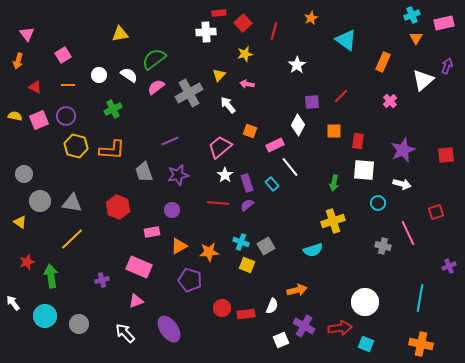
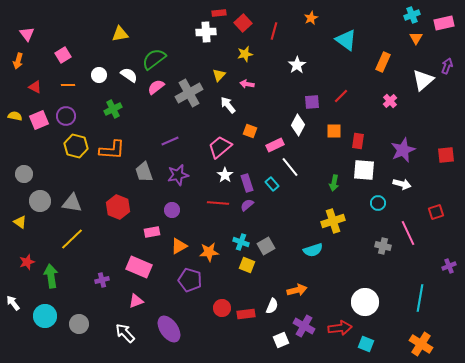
orange cross at (421, 344): rotated 20 degrees clockwise
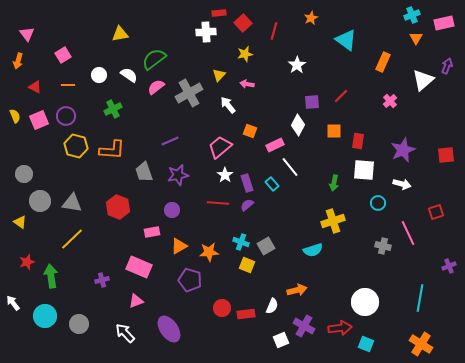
yellow semicircle at (15, 116): rotated 56 degrees clockwise
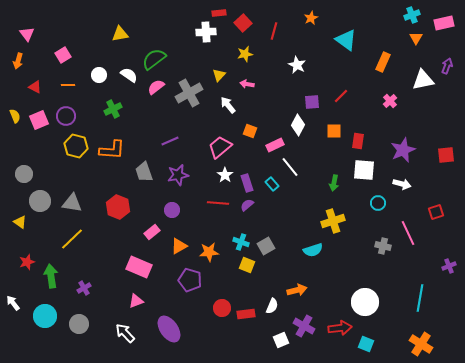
white star at (297, 65): rotated 12 degrees counterclockwise
white triangle at (423, 80): rotated 30 degrees clockwise
pink rectangle at (152, 232): rotated 28 degrees counterclockwise
purple cross at (102, 280): moved 18 px left, 8 px down; rotated 16 degrees counterclockwise
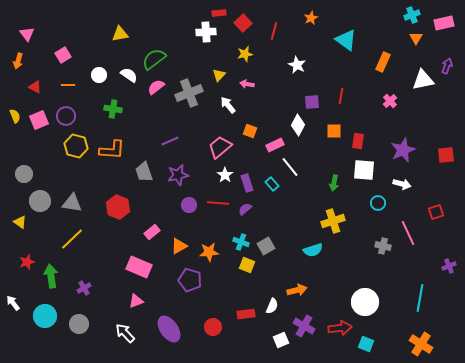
gray cross at (189, 93): rotated 8 degrees clockwise
red line at (341, 96): rotated 35 degrees counterclockwise
green cross at (113, 109): rotated 36 degrees clockwise
purple semicircle at (247, 205): moved 2 px left, 4 px down
purple circle at (172, 210): moved 17 px right, 5 px up
red circle at (222, 308): moved 9 px left, 19 px down
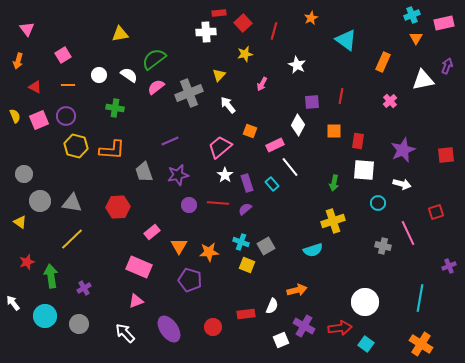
pink triangle at (27, 34): moved 5 px up
pink arrow at (247, 84): moved 15 px right; rotated 72 degrees counterclockwise
green cross at (113, 109): moved 2 px right, 1 px up
red hexagon at (118, 207): rotated 25 degrees counterclockwise
orange triangle at (179, 246): rotated 30 degrees counterclockwise
cyan square at (366, 344): rotated 14 degrees clockwise
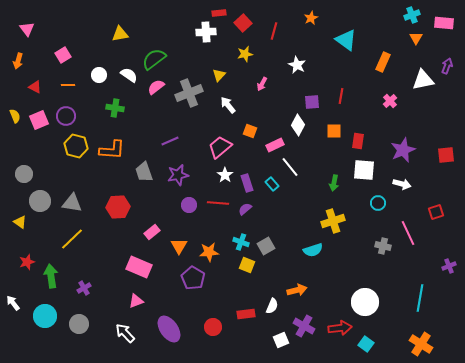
pink rectangle at (444, 23): rotated 18 degrees clockwise
purple pentagon at (190, 280): moved 3 px right, 2 px up; rotated 15 degrees clockwise
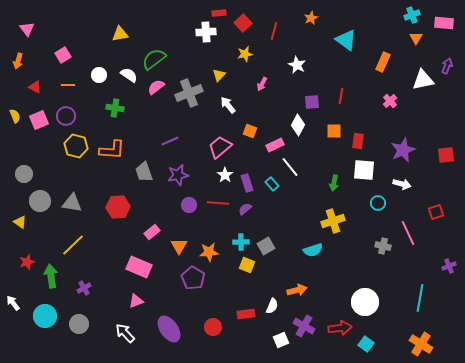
yellow line at (72, 239): moved 1 px right, 6 px down
cyan cross at (241, 242): rotated 21 degrees counterclockwise
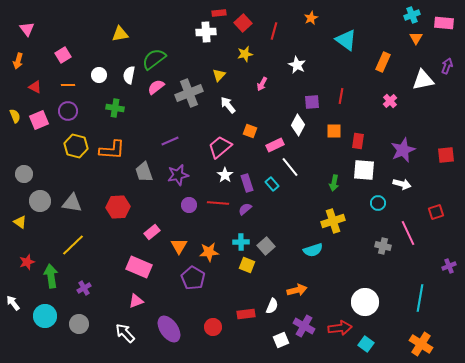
white semicircle at (129, 75): rotated 114 degrees counterclockwise
purple circle at (66, 116): moved 2 px right, 5 px up
gray square at (266, 246): rotated 12 degrees counterclockwise
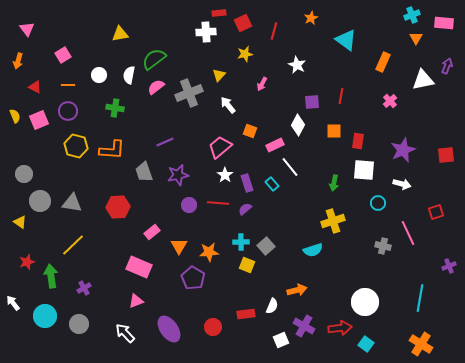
red square at (243, 23): rotated 18 degrees clockwise
purple line at (170, 141): moved 5 px left, 1 px down
